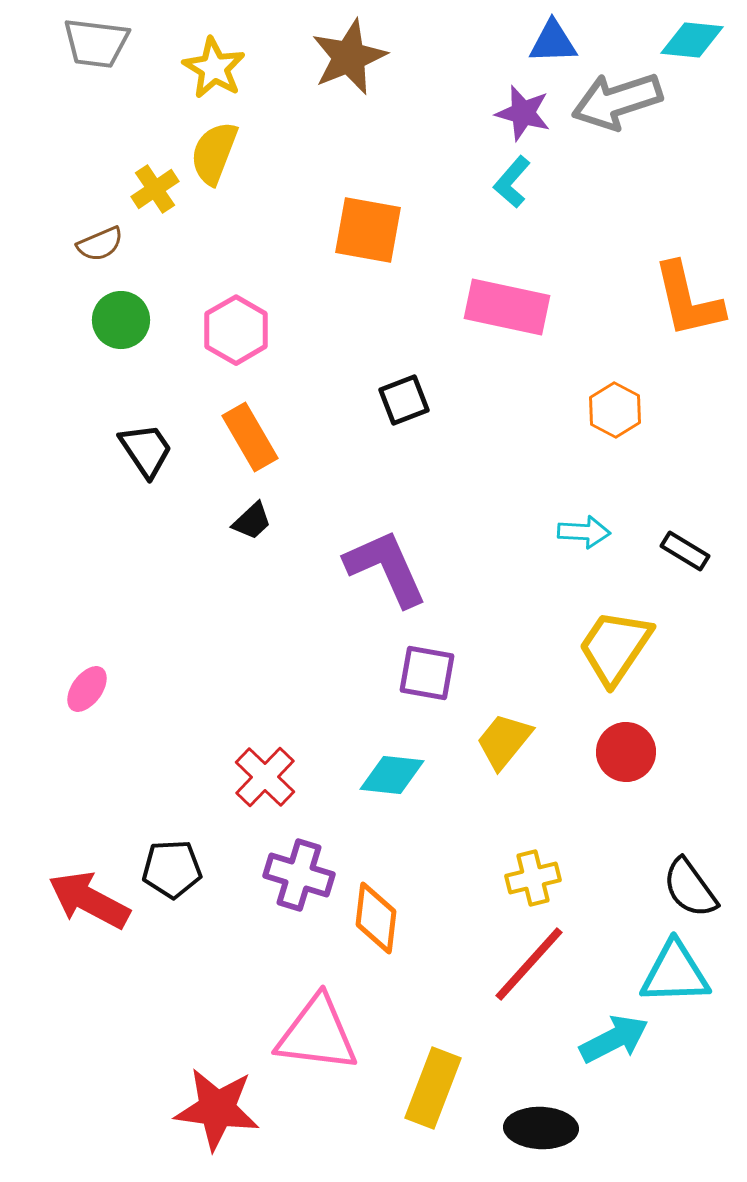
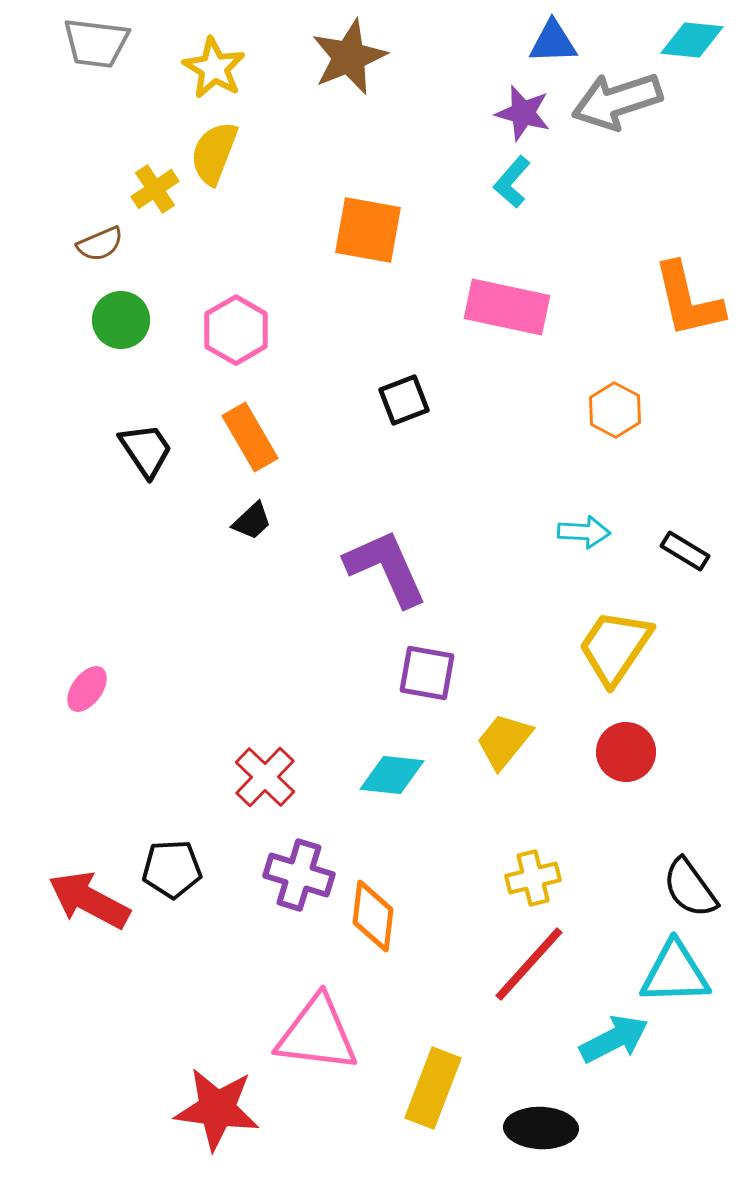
orange diamond at (376, 918): moved 3 px left, 2 px up
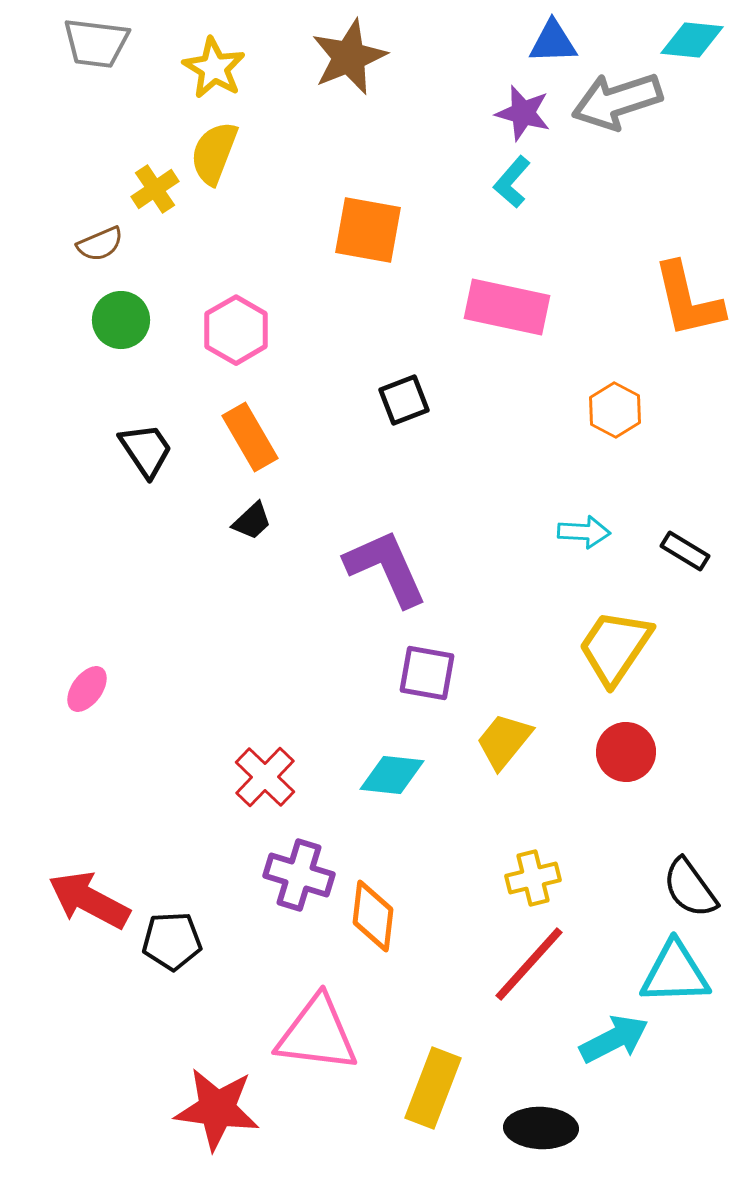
black pentagon at (172, 869): moved 72 px down
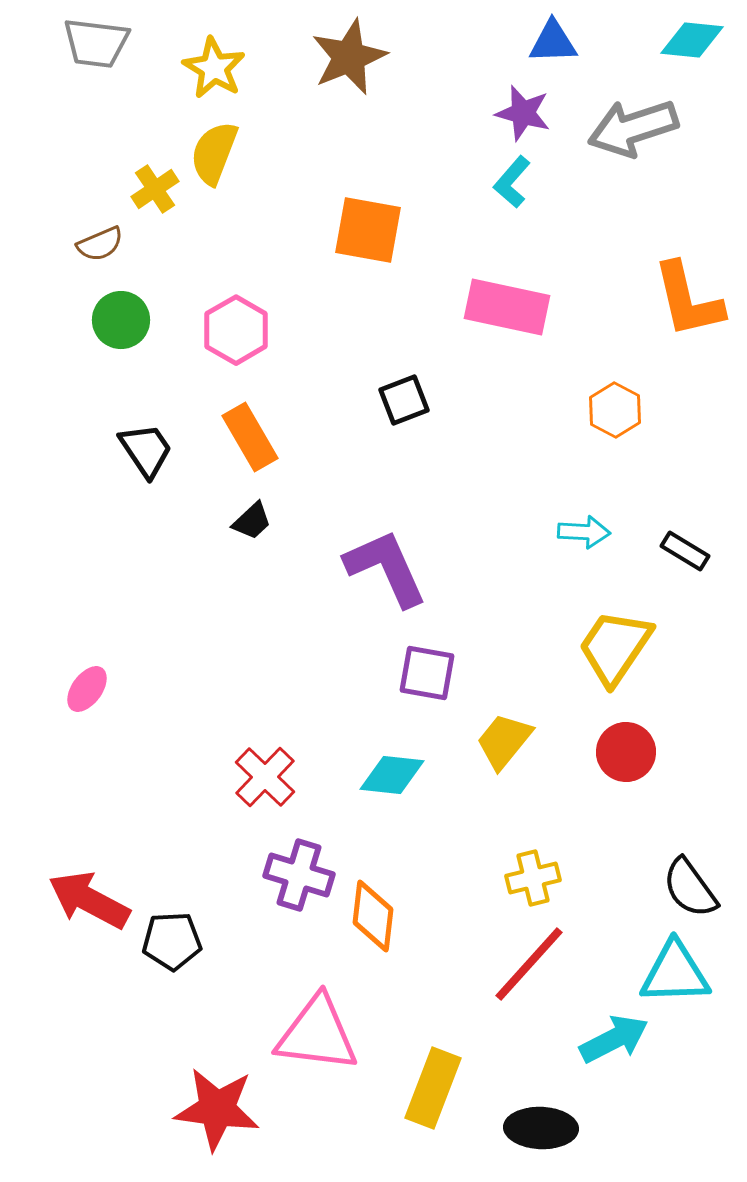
gray arrow at (617, 101): moved 16 px right, 27 px down
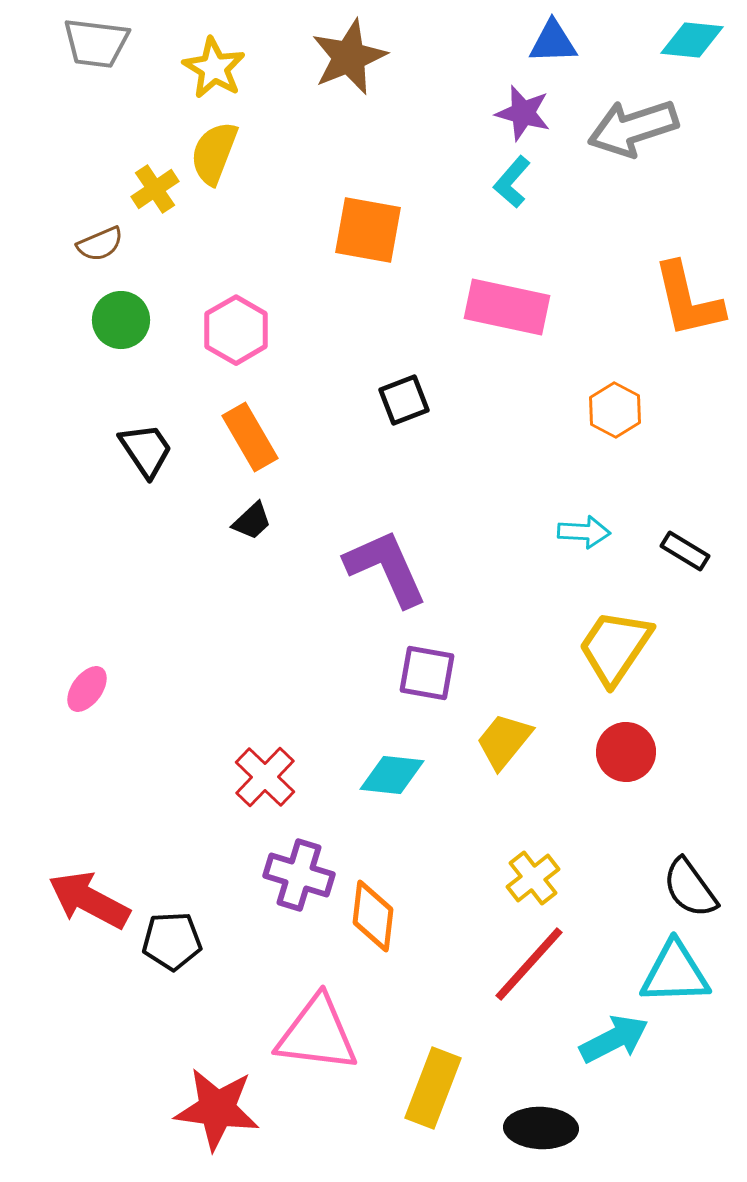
yellow cross at (533, 878): rotated 24 degrees counterclockwise
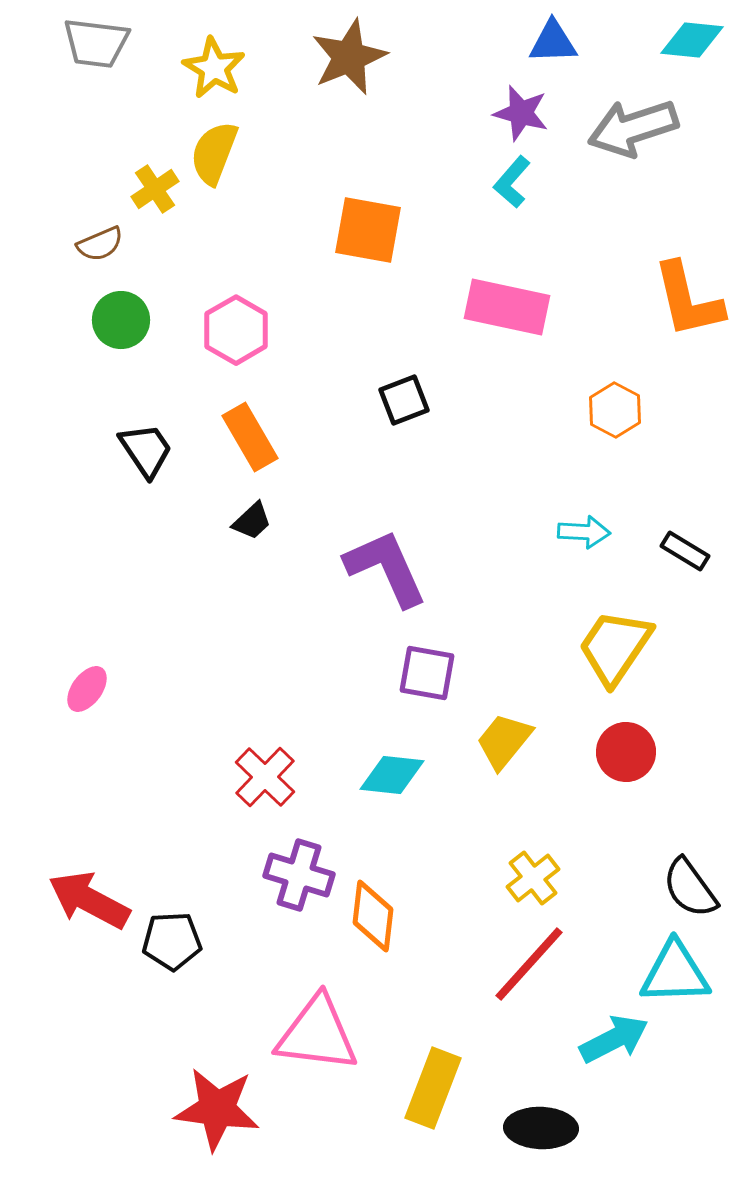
purple star at (523, 113): moved 2 px left
